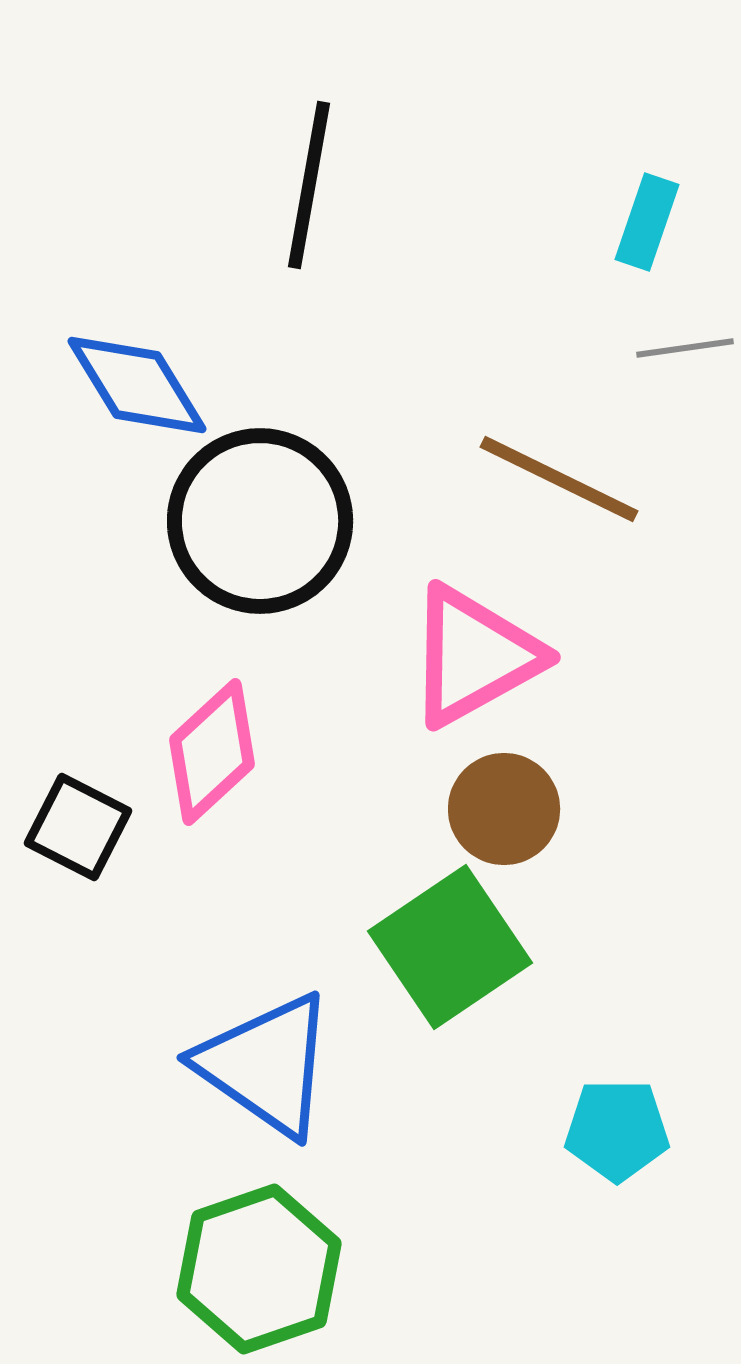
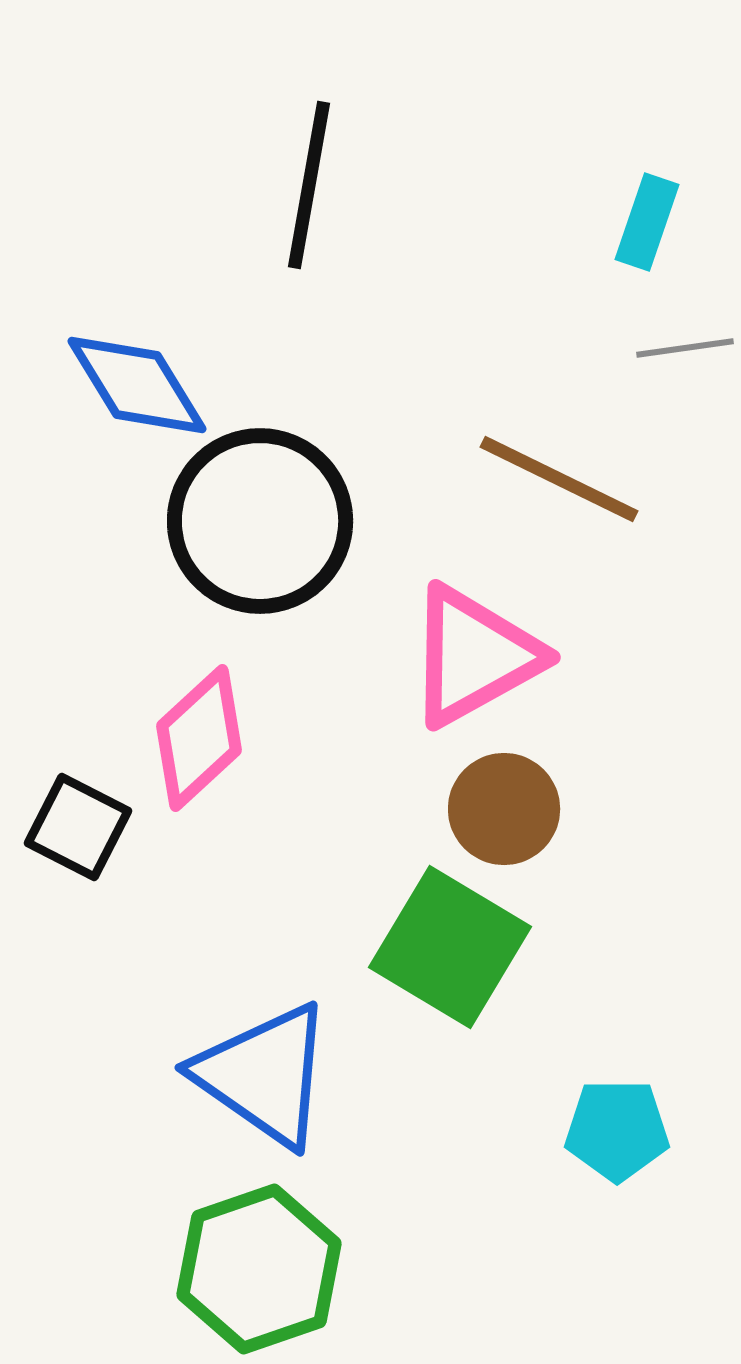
pink diamond: moved 13 px left, 14 px up
green square: rotated 25 degrees counterclockwise
blue triangle: moved 2 px left, 10 px down
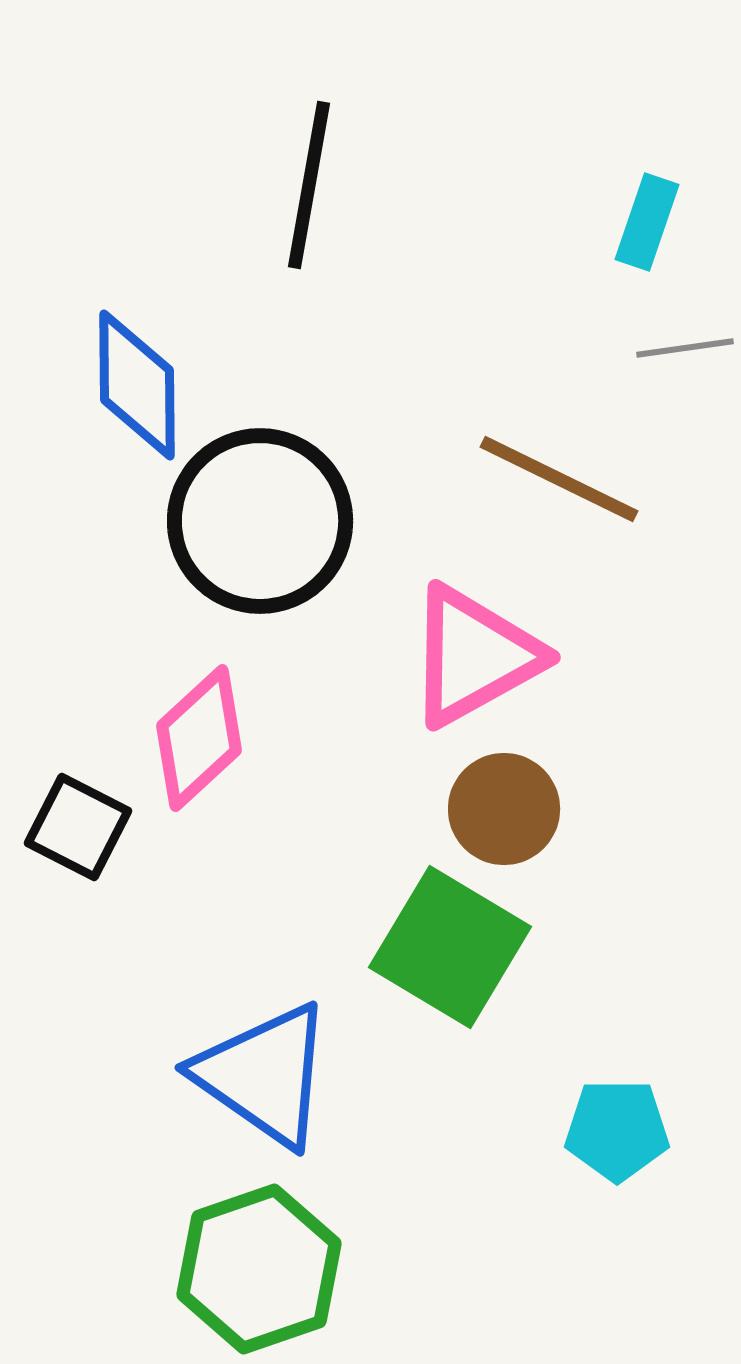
blue diamond: rotated 31 degrees clockwise
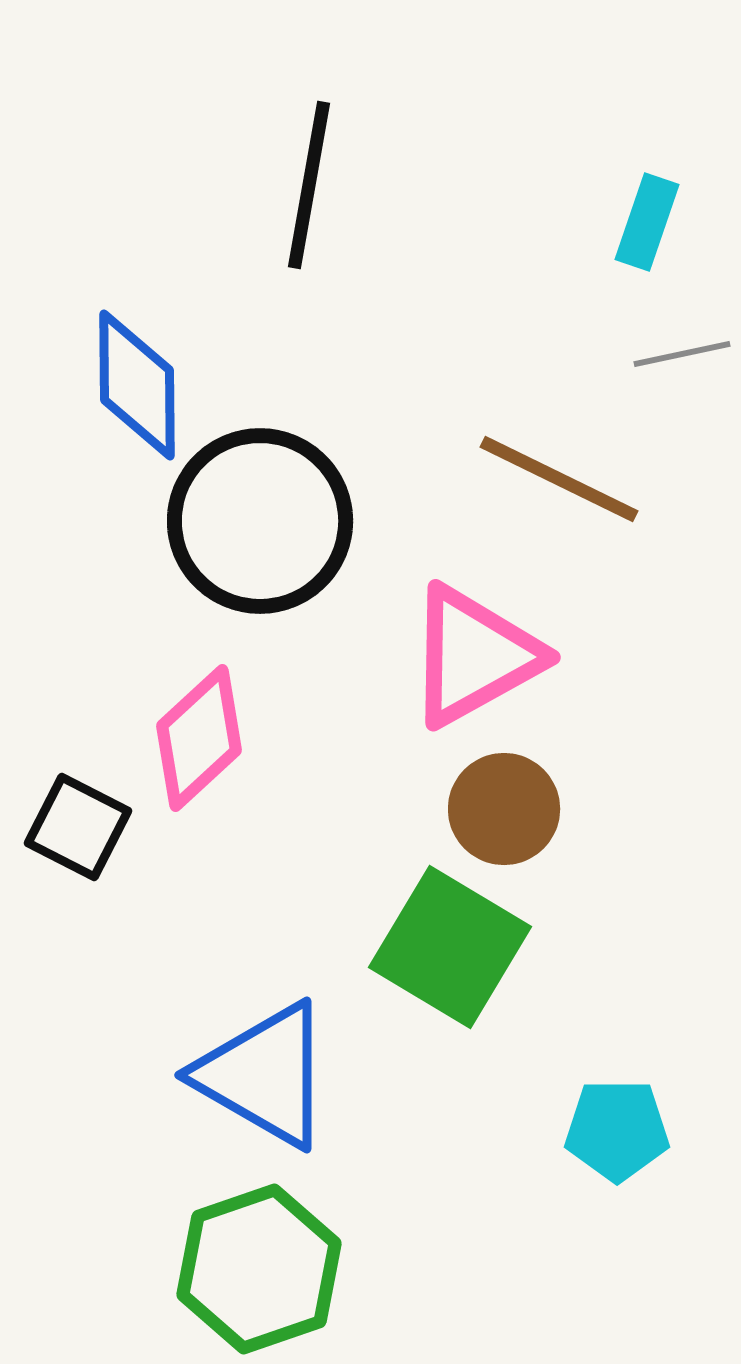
gray line: moved 3 px left, 6 px down; rotated 4 degrees counterclockwise
blue triangle: rotated 5 degrees counterclockwise
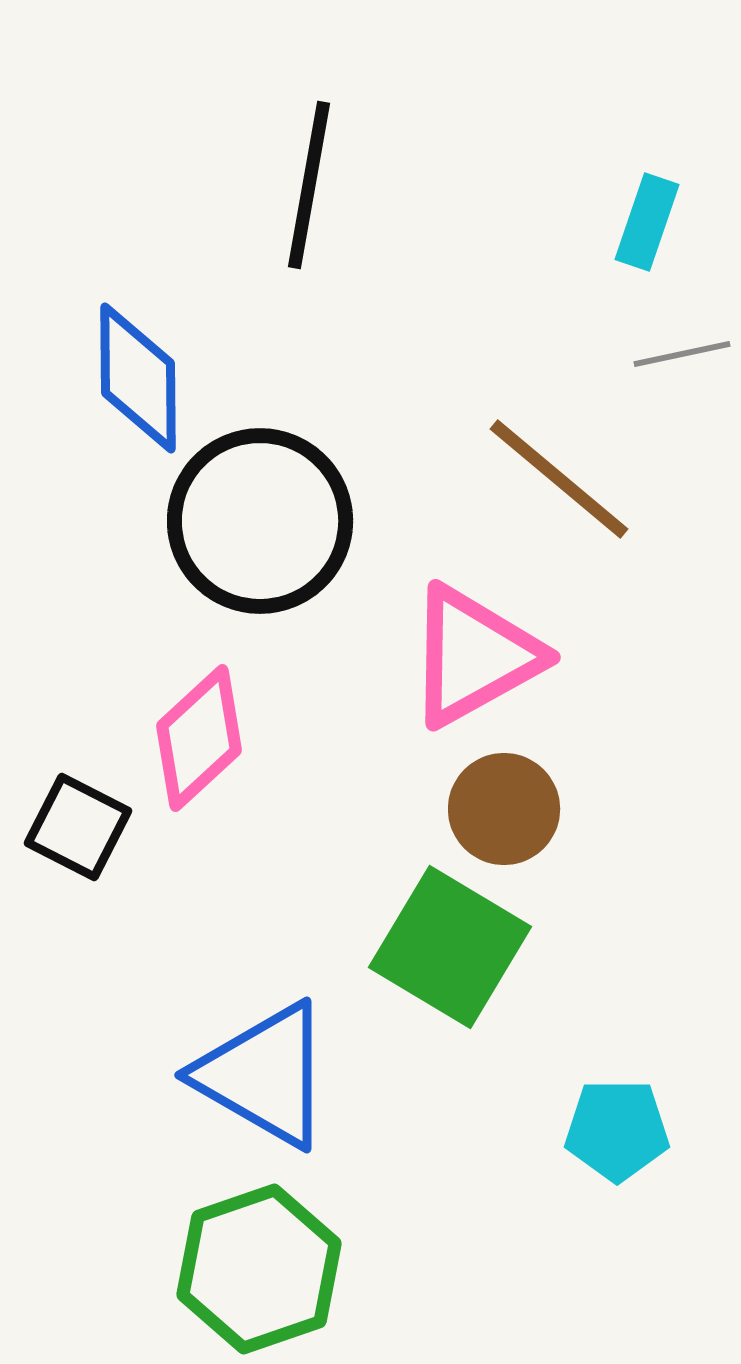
blue diamond: moved 1 px right, 7 px up
brown line: rotated 14 degrees clockwise
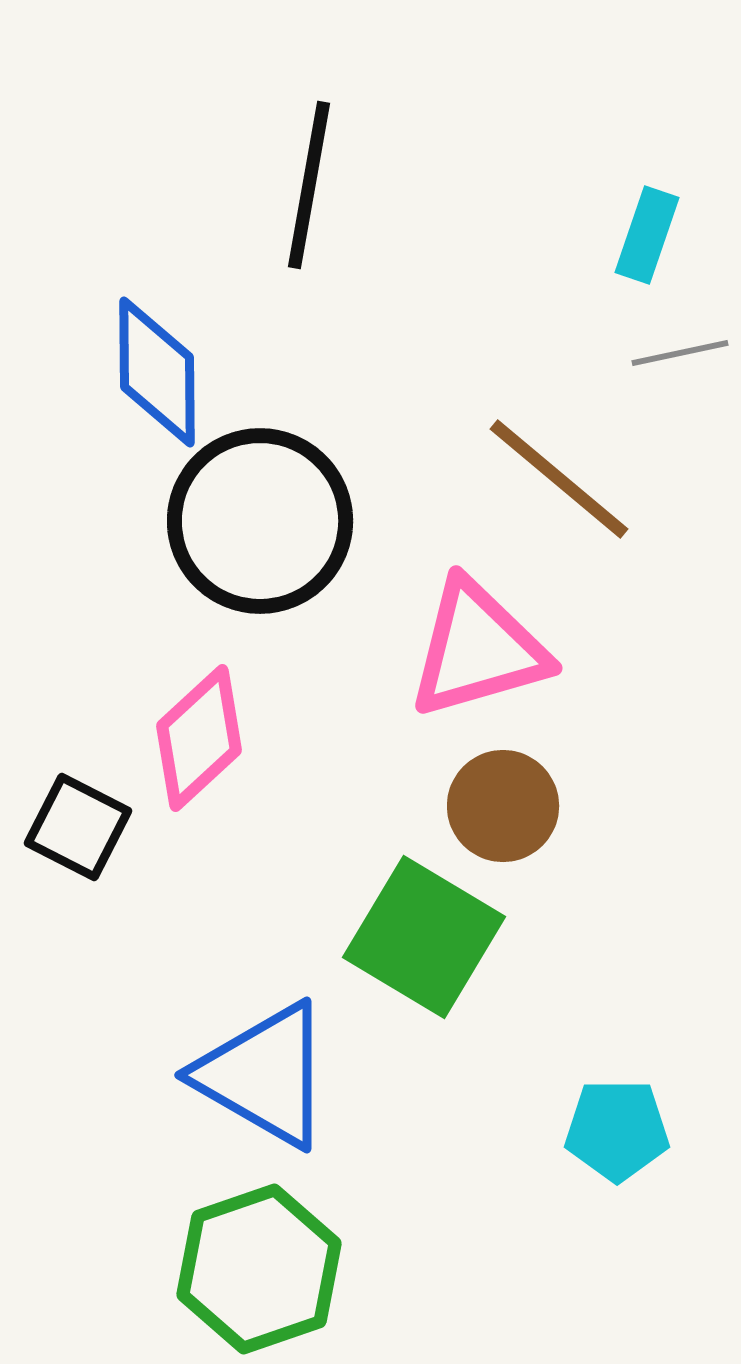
cyan rectangle: moved 13 px down
gray line: moved 2 px left, 1 px up
blue diamond: moved 19 px right, 6 px up
pink triangle: moved 4 px right, 7 px up; rotated 13 degrees clockwise
brown circle: moved 1 px left, 3 px up
green square: moved 26 px left, 10 px up
